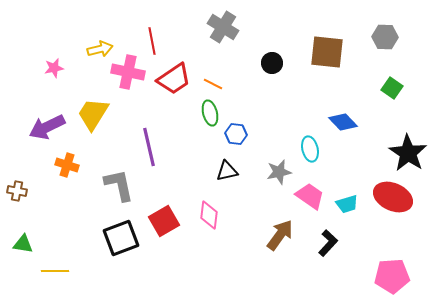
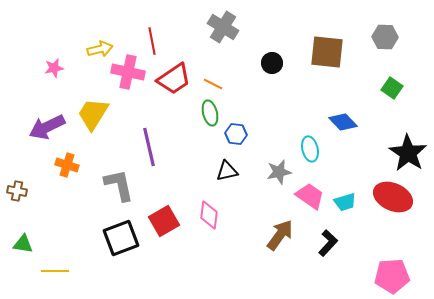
cyan trapezoid: moved 2 px left, 2 px up
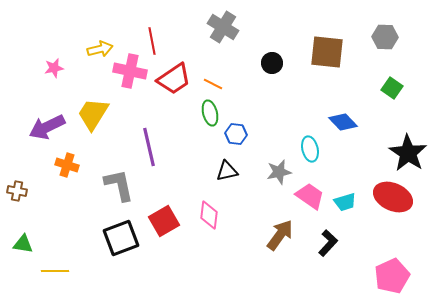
pink cross: moved 2 px right, 1 px up
pink pentagon: rotated 20 degrees counterclockwise
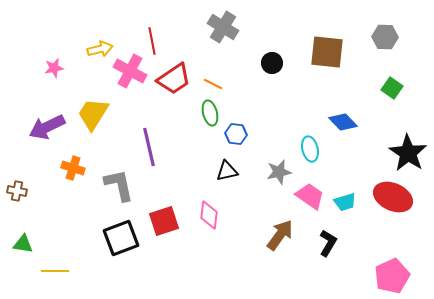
pink cross: rotated 16 degrees clockwise
orange cross: moved 6 px right, 3 px down
red square: rotated 12 degrees clockwise
black L-shape: rotated 12 degrees counterclockwise
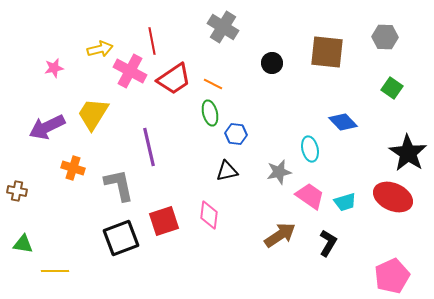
brown arrow: rotated 20 degrees clockwise
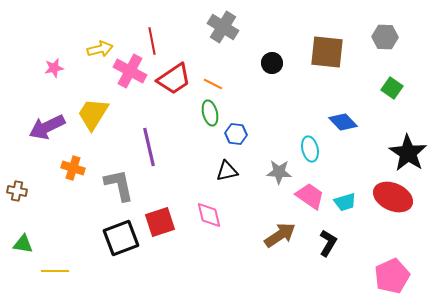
gray star: rotated 15 degrees clockwise
pink diamond: rotated 20 degrees counterclockwise
red square: moved 4 px left, 1 px down
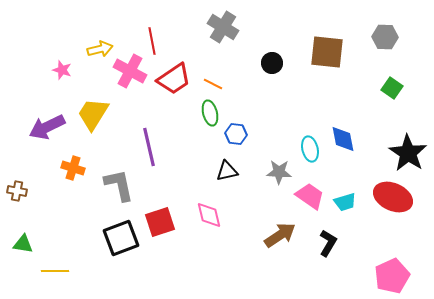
pink star: moved 8 px right, 2 px down; rotated 30 degrees clockwise
blue diamond: moved 17 px down; rotated 32 degrees clockwise
